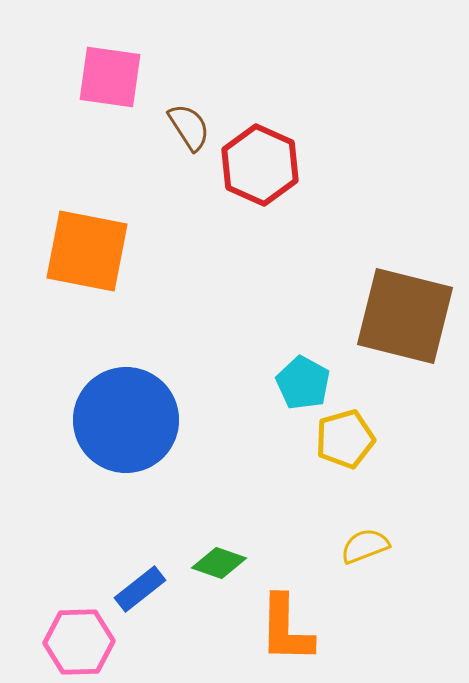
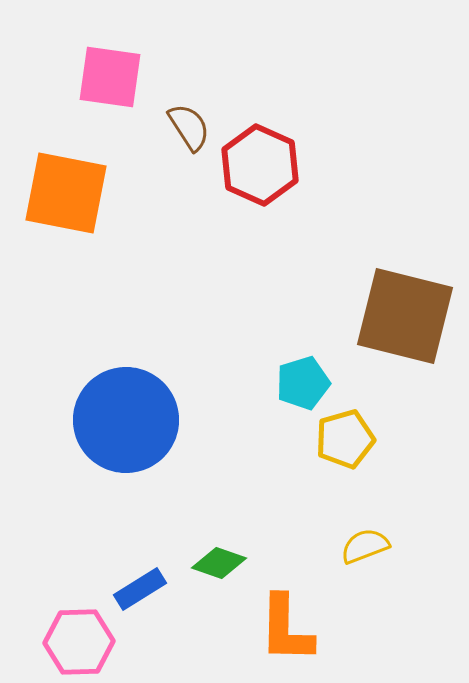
orange square: moved 21 px left, 58 px up
cyan pentagon: rotated 26 degrees clockwise
blue rectangle: rotated 6 degrees clockwise
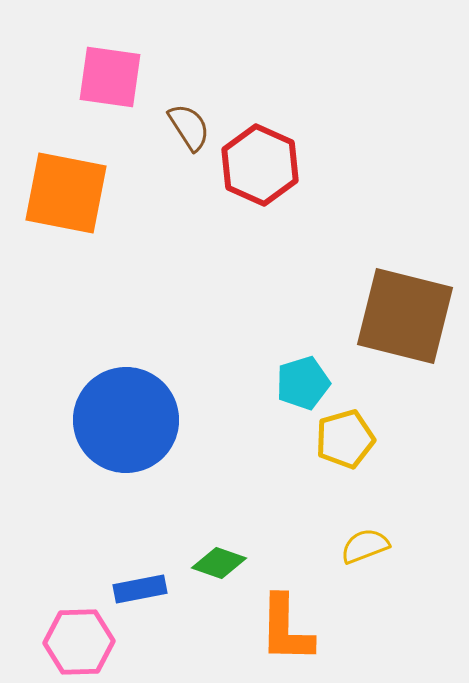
blue rectangle: rotated 21 degrees clockwise
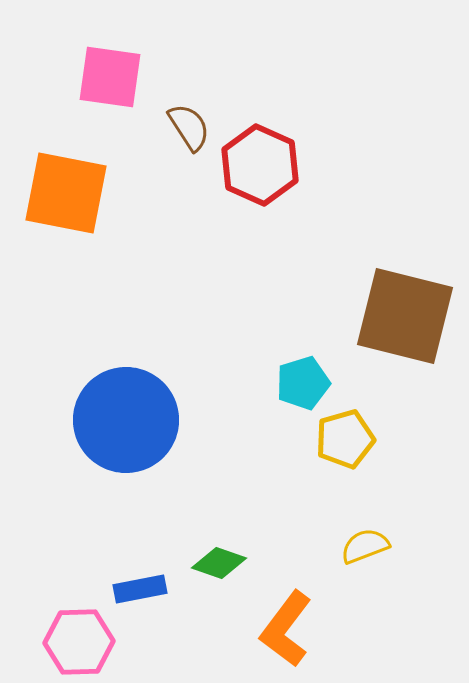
orange L-shape: rotated 36 degrees clockwise
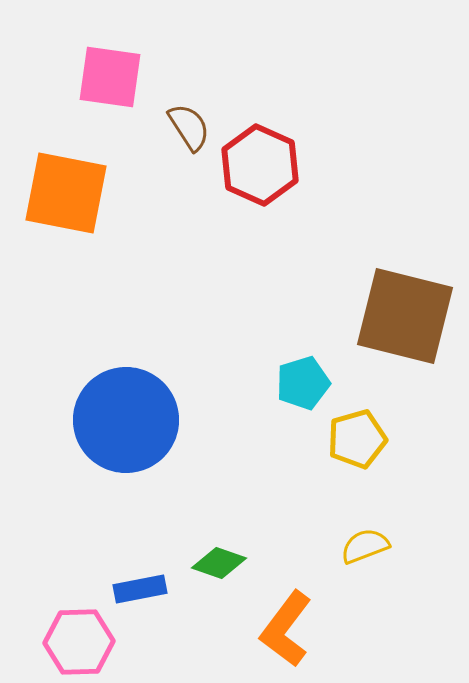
yellow pentagon: moved 12 px right
